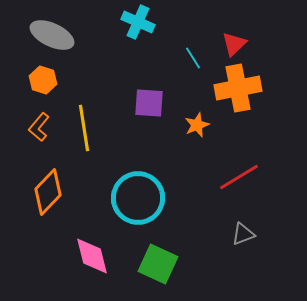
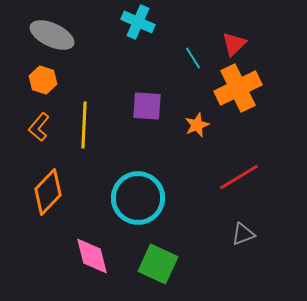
orange cross: rotated 15 degrees counterclockwise
purple square: moved 2 px left, 3 px down
yellow line: moved 3 px up; rotated 12 degrees clockwise
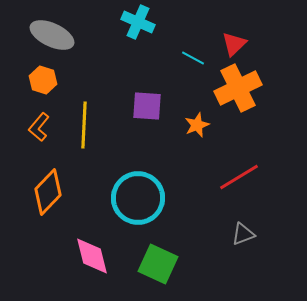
cyan line: rotated 30 degrees counterclockwise
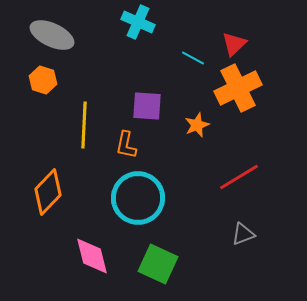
orange L-shape: moved 87 px right, 18 px down; rotated 28 degrees counterclockwise
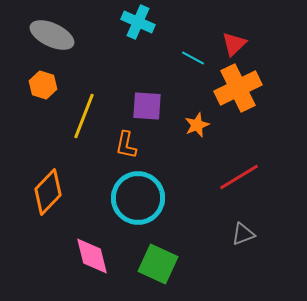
orange hexagon: moved 5 px down
yellow line: moved 9 px up; rotated 18 degrees clockwise
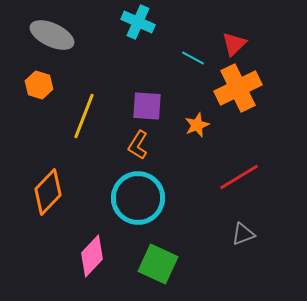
orange hexagon: moved 4 px left
orange L-shape: moved 12 px right; rotated 20 degrees clockwise
pink diamond: rotated 57 degrees clockwise
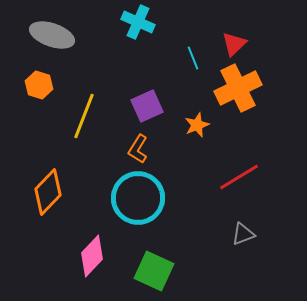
gray ellipse: rotated 6 degrees counterclockwise
cyan line: rotated 40 degrees clockwise
purple square: rotated 28 degrees counterclockwise
orange L-shape: moved 4 px down
green square: moved 4 px left, 7 px down
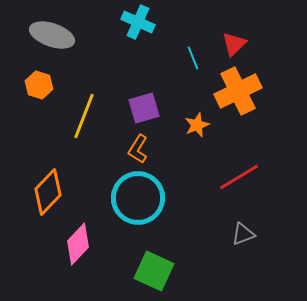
orange cross: moved 3 px down
purple square: moved 3 px left, 2 px down; rotated 8 degrees clockwise
pink diamond: moved 14 px left, 12 px up
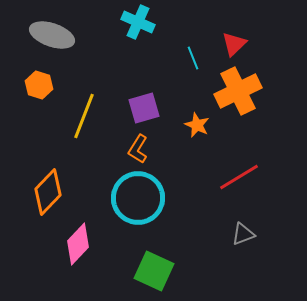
orange star: rotated 25 degrees counterclockwise
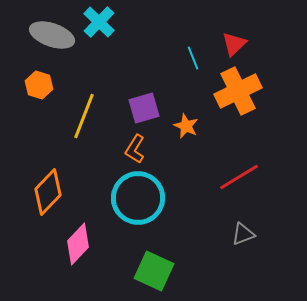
cyan cross: moved 39 px left; rotated 20 degrees clockwise
orange star: moved 11 px left, 1 px down
orange L-shape: moved 3 px left
